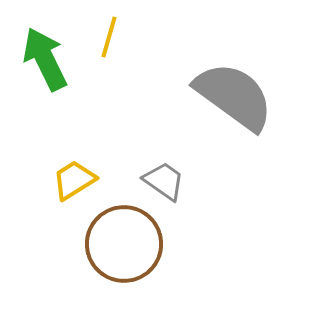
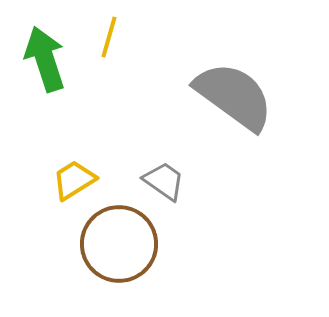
green arrow: rotated 8 degrees clockwise
brown circle: moved 5 px left
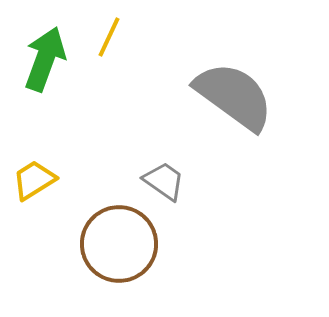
yellow line: rotated 9 degrees clockwise
green arrow: rotated 38 degrees clockwise
yellow trapezoid: moved 40 px left
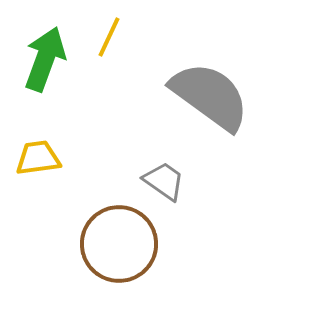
gray semicircle: moved 24 px left
yellow trapezoid: moved 4 px right, 22 px up; rotated 24 degrees clockwise
